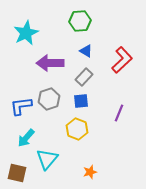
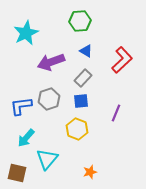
purple arrow: moved 1 px right, 1 px up; rotated 20 degrees counterclockwise
gray rectangle: moved 1 px left, 1 px down
purple line: moved 3 px left
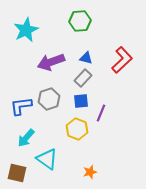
cyan star: moved 3 px up
blue triangle: moved 7 px down; rotated 16 degrees counterclockwise
purple line: moved 15 px left
cyan triangle: rotated 35 degrees counterclockwise
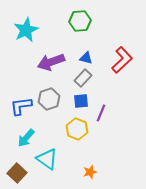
brown square: rotated 30 degrees clockwise
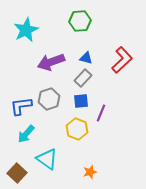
cyan arrow: moved 4 px up
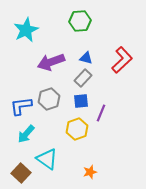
yellow hexagon: rotated 20 degrees clockwise
brown square: moved 4 px right
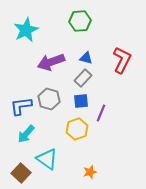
red L-shape: rotated 20 degrees counterclockwise
gray hexagon: rotated 25 degrees counterclockwise
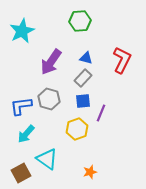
cyan star: moved 4 px left, 1 px down
purple arrow: rotated 36 degrees counterclockwise
blue square: moved 2 px right
brown square: rotated 18 degrees clockwise
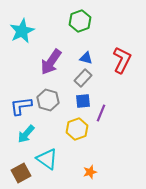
green hexagon: rotated 15 degrees counterclockwise
gray hexagon: moved 1 px left, 1 px down
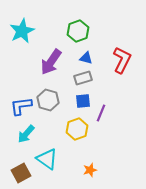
green hexagon: moved 2 px left, 10 px down
gray rectangle: rotated 30 degrees clockwise
orange star: moved 2 px up
